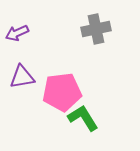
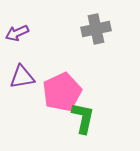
pink pentagon: rotated 18 degrees counterclockwise
green L-shape: rotated 44 degrees clockwise
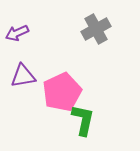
gray cross: rotated 16 degrees counterclockwise
purple triangle: moved 1 px right, 1 px up
green L-shape: moved 2 px down
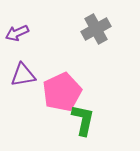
purple triangle: moved 1 px up
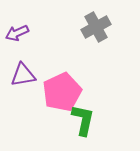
gray cross: moved 2 px up
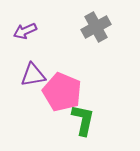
purple arrow: moved 8 px right, 2 px up
purple triangle: moved 10 px right
pink pentagon: rotated 24 degrees counterclockwise
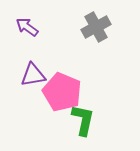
purple arrow: moved 2 px right, 4 px up; rotated 60 degrees clockwise
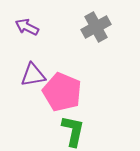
purple arrow: rotated 10 degrees counterclockwise
green L-shape: moved 10 px left, 11 px down
